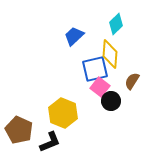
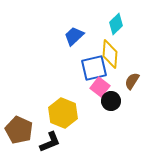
blue square: moved 1 px left, 1 px up
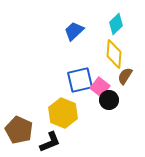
blue trapezoid: moved 5 px up
yellow diamond: moved 4 px right
blue square: moved 14 px left, 12 px down
brown semicircle: moved 7 px left, 5 px up
black circle: moved 2 px left, 1 px up
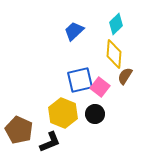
black circle: moved 14 px left, 14 px down
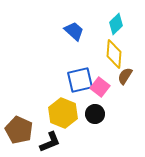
blue trapezoid: rotated 85 degrees clockwise
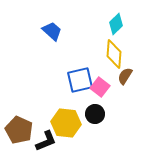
blue trapezoid: moved 22 px left
yellow hexagon: moved 3 px right, 10 px down; rotated 16 degrees counterclockwise
black L-shape: moved 4 px left, 1 px up
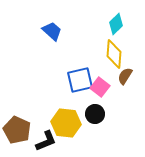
brown pentagon: moved 2 px left
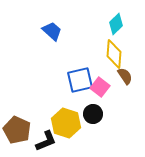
brown semicircle: rotated 114 degrees clockwise
black circle: moved 2 px left
yellow hexagon: rotated 12 degrees clockwise
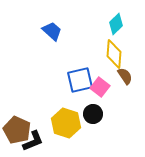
black L-shape: moved 13 px left
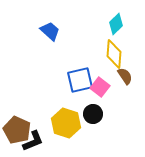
blue trapezoid: moved 2 px left
